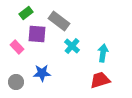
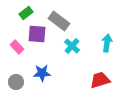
cyan arrow: moved 4 px right, 10 px up
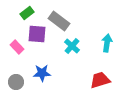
green rectangle: moved 1 px right
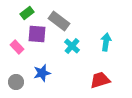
cyan arrow: moved 1 px left, 1 px up
blue star: rotated 12 degrees counterclockwise
